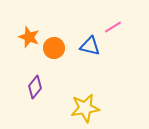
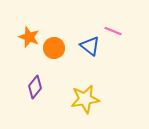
pink line: moved 4 px down; rotated 54 degrees clockwise
blue triangle: rotated 25 degrees clockwise
yellow star: moved 9 px up
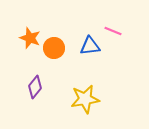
orange star: moved 1 px right, 1 px down
blue triangle: rotated 45 degrees counterclockwise
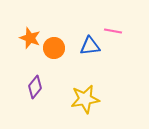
pink line: rotated 12 degrees counterclockwise
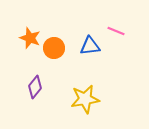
pink line: moved 3 px right; rotated 12 degrees clockwise
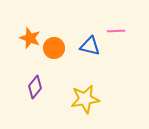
pink line: rotated 24 degrees counterclockwise
blue triangle: rotated 20 degrees clockwise
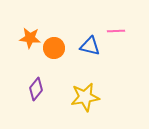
orange star: rotated 15 degrees counterclockwise
purple diamond: moved 1 px right, 2 px down
yellow star: moved 2 px up
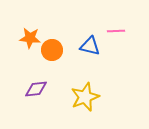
orange circle: moved 2 px left, 2 px down
purple diamond: rotated 45 degrees clockwise
yellow star: rotated 12 degrees counterclockwise
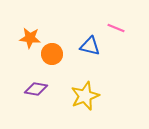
pink line: moved 3 px up; rotated 24 degrees clockwise
orange circle: moved 4 px down
purple diamond: rotated 15 degrees clockwise
yellow star: moved 1 px up
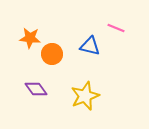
purple diamond: rotated 45 degrees clockwise
